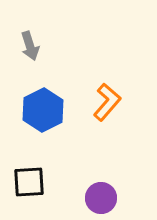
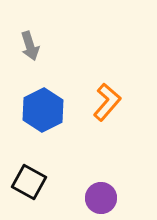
black square: rotated 32 degrees clockwise
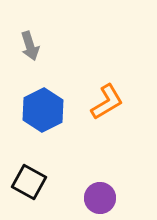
orange L-shape: rotated 18 degrees clockwise
purple circle: moved 1 px left
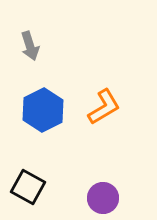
orange L-shape: moved 3 px left, 5 px down
black square: moved 1 px left, 5 px down
purple circle: moved 3 px right
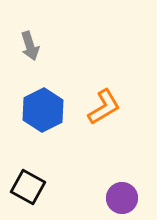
purple circle: moved 19 px right
